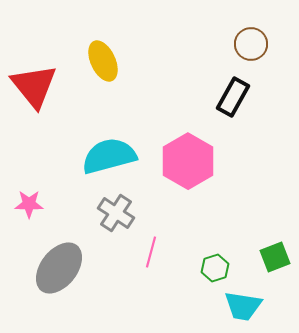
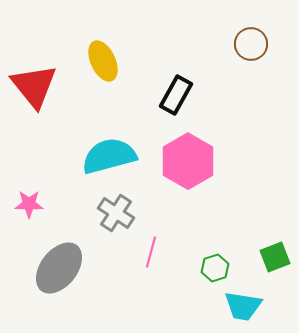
black rectangle: moved 57 px left, 2 px up
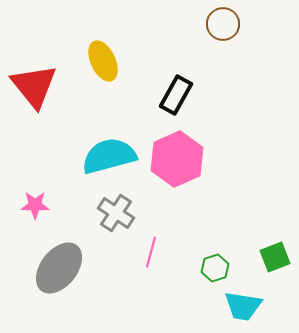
brown circle: moved 28 px left, 20 px up
pink hexagon: moved 11 px left, 2 px up; rotated 6 degrees clockwise
pink star: moved 6 px right, 1 px down
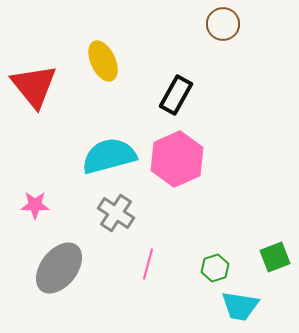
pink line: moved 3 px left, 12 px down
cyan trapezoid: moved 3 px left
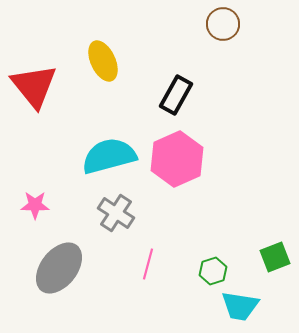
green hexagon: moved 2 px left, 3 px down
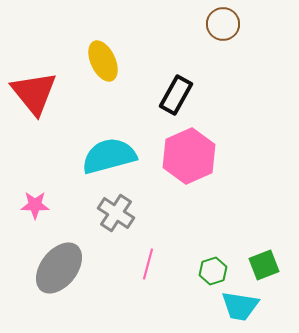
red triangle: moved 7 px down
pink hexagon: moved 12 px right, 3 px up
green square: moved 11 px left, 8 px down
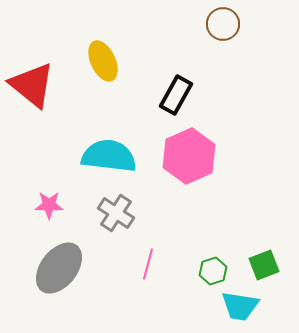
red triangle: moved 2 px left, 8 px up; rotated 12 degrees counterclockwise
cyan semicircle: rotated 22 degrees clockwise
pink star: moved 14 px right
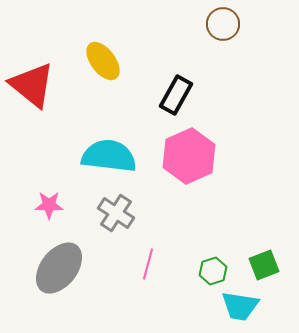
yellow ellipse: rotated 12 degrees counterclockwise
